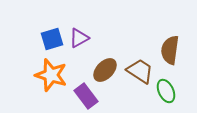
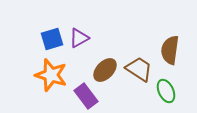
brown trapezoid: moved 1 px left, 2 px up
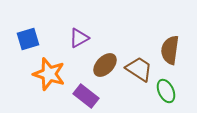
blue square: moved 24 px left
brown ellipse: moved 5 px up
orange star: moved 2 px left, 1 px up
purple rectangle: rotated 15 degrees counterclockwise
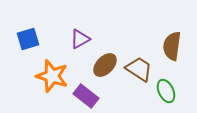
purple triangle: moved 1 px right, 1 px down
brown semicircle: moved 2 px right, 4 px up
orange star: moved 3 px right, 2 px down
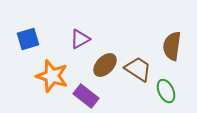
brown trapezoid: moved 1 px left
